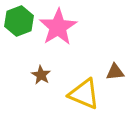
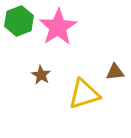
yellow triangle: rotated 40 degrees counterclockwise
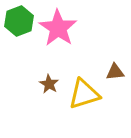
pink star: moved 1 px down; rotated 6 degrees counterclockwise
brown star: moved 8 px right, 9 px down
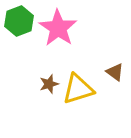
brown triangle: rotated 42 degrees clockwise
brown star: rotated 24 degrees clockwise
yellow triangle: moved 6 px left, 5 px up
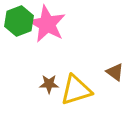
pink star: moved 11 px left, 4 px up; rotated 6 degrees counterclockwise
brown star: rotated 18 degrees clockwise
yellow triangle: moved 2 px left, 1 px down
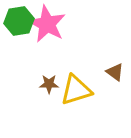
green hexagon: rotated 12 degrees clockwise
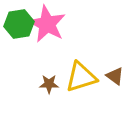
green hexagon: moved 3 px down
brown triangle: moved 4 px down
yellow triangle: moved 5 px right, 13 px up
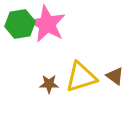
green hexagon: moved 1 px right
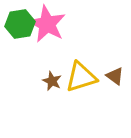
brown star: moved 3 px right, 3 px up; rotated 24 degrees clockwise
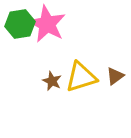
brown triangle: rotated 48 degrees clockwise
